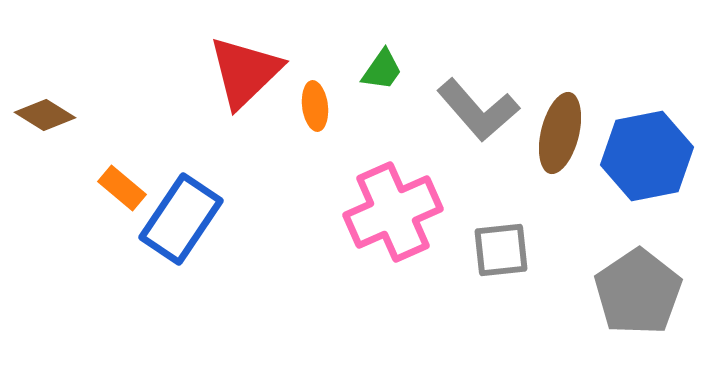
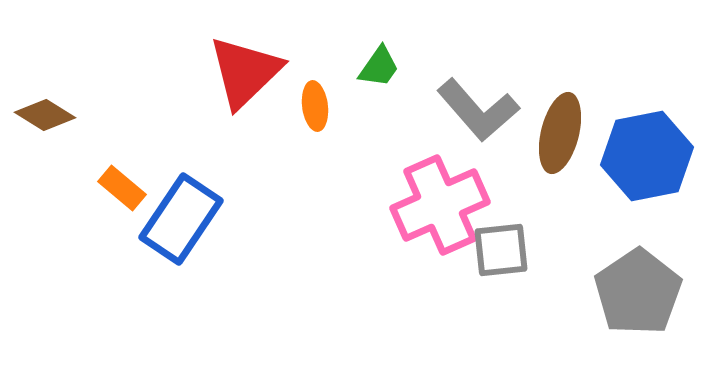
green trapezoid: moved 3 px left, 3 px up
pink cross: moved 47 px right, 7 px up
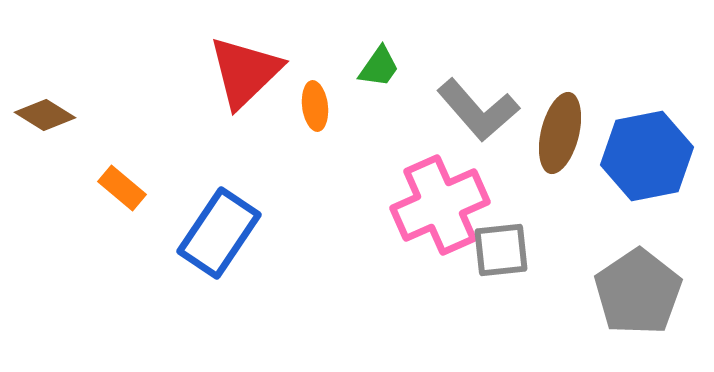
blue rectangle: moved 38 px right, 14 px down
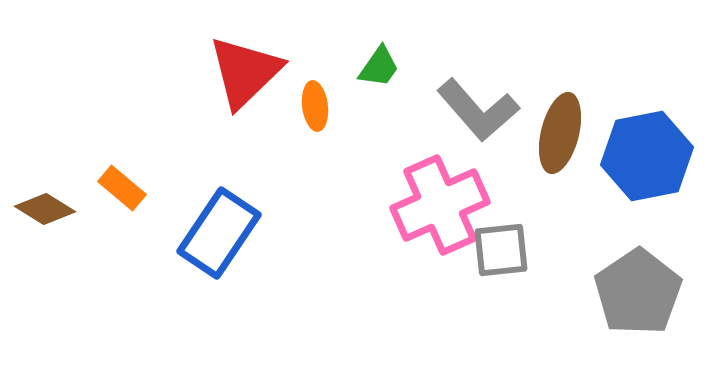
brown diamond: moved 94 px down
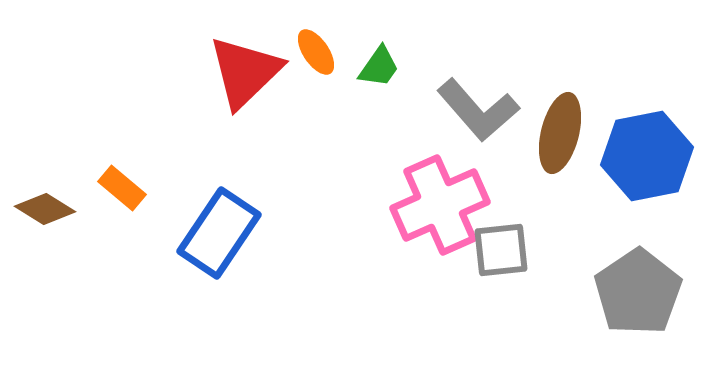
orange ellipse: moved 1 px right, 54 px up; rotated 27 degrees counterclockwise
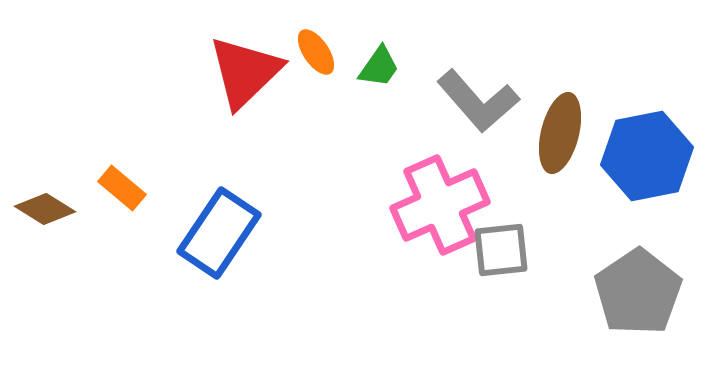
gray L-shape: moved 9 px up
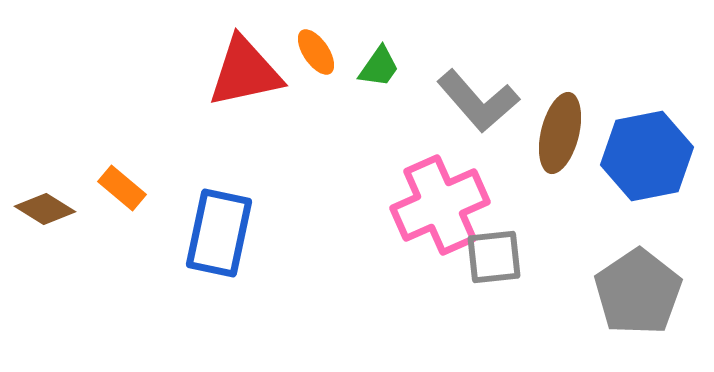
red triangle: rotated 32 degrees clockwise
blue rectangle: rotated 22 degrees counterclockwise
gray square: moved 7 px left, 7 px down
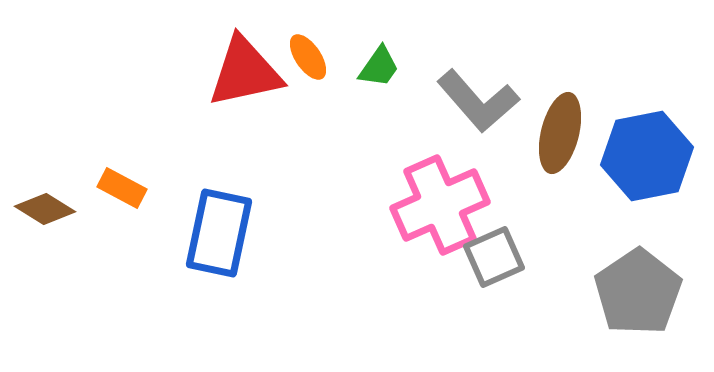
orange ellipse: moved 8 px left, 5 px down
orange rectangle: rotated 12 degrees counterclockwise
gray square: rotated 18 degrees counterclockwise
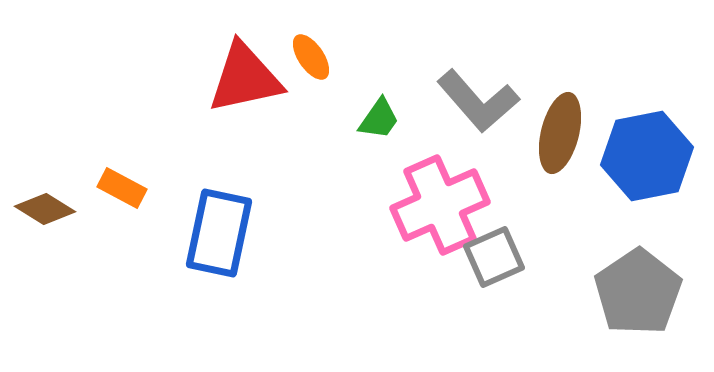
orange ellipse: moved 3 px right
green trapezoid: moved 52 px down
red triangle: moved 6 px down
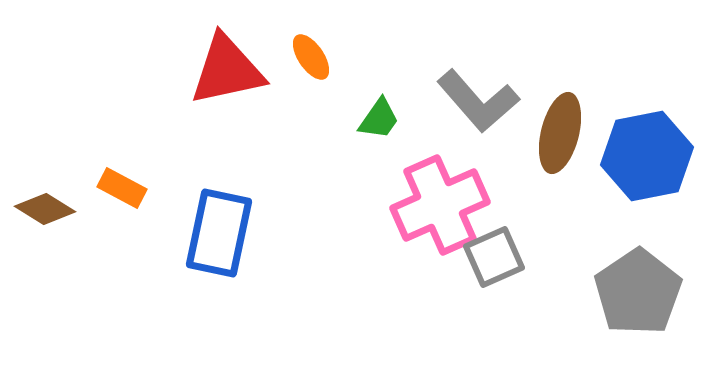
red triangle: moved 18 px left, 8 px up
